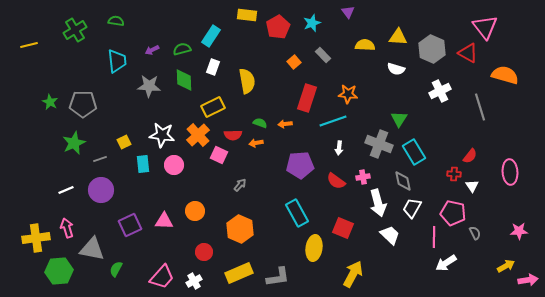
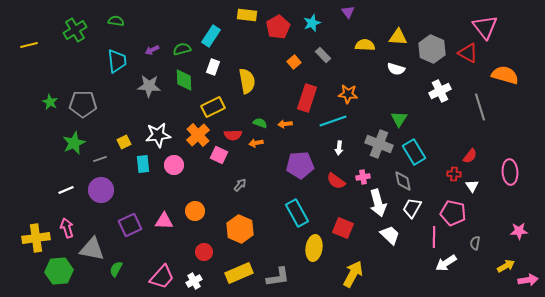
white star at (162, 135): moved 4 px left; rotated 15 degrees counterclockwise
gray semicircle at (475, 233): moved 10 px down; rotated 144 degrees counterclockwise
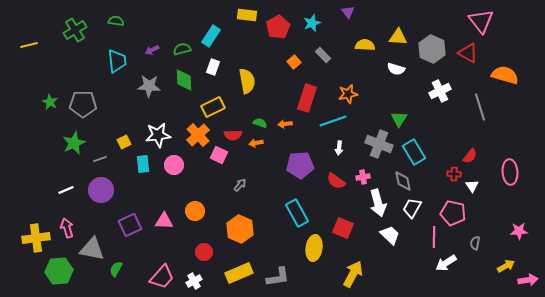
pink triangle at (485, 27): moved 4 px left, 6 px up
orange star at (348, 94): rotated 18 degrees counterclockwise
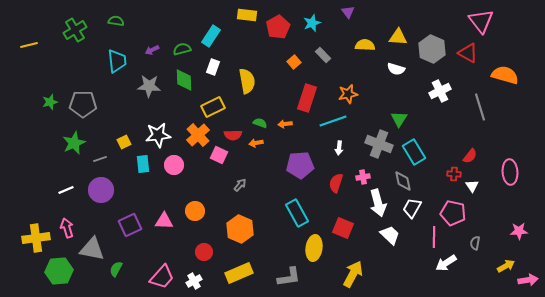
green star at (50, 102): rotated 28 degrees clockwise
red semicircle at (336, 181): moved 2 px down; rotated 72 degrees clockwise
gray L-shape at (278, 277): moved 11 px right
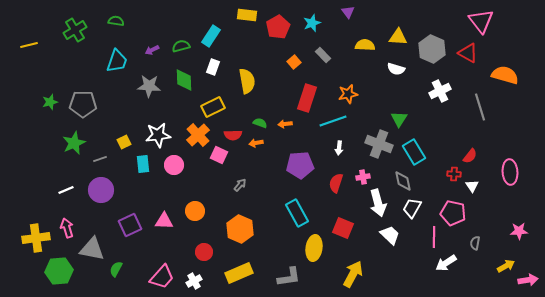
green semicircle at (182, 49): moved 1 px left, 3 px up
cyan trapezoid at (117, 61): rotated 25 degrees clockwise
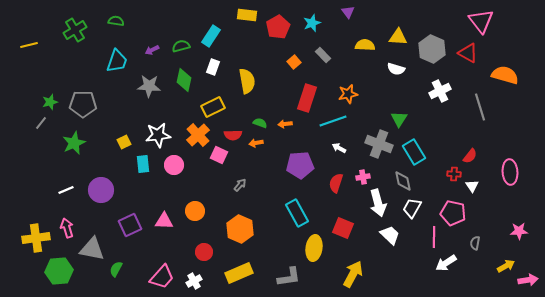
green diamond at (184, 80): rotated 15 degrees clockwise
white arrow at (339, 148): rotated 112 degrees clockwise
gray line at (100, 159): moved 59 px left, 36 px up; rotated 32 degrees counterclockwise
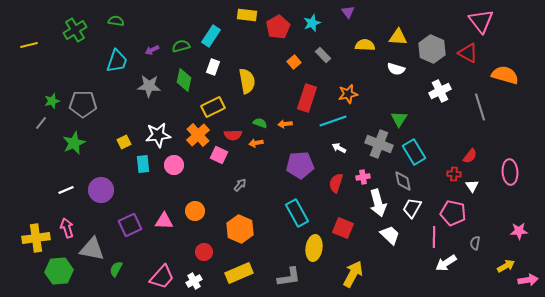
green star at (50, 102): moved 2 px right, 1 px up
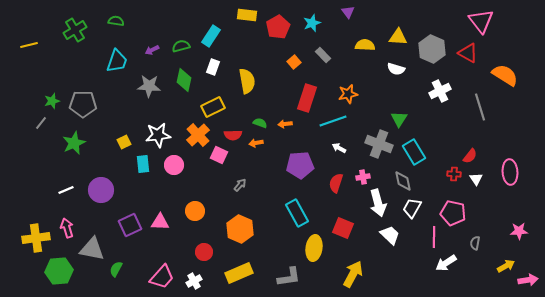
orange semicircle at (505, 75): rotated 16 degrees clockwise
white triangle at (472, 186): moved 4 px right, 7 px up
pink triangle at (164, 221): moved 4 px left, 1 px down
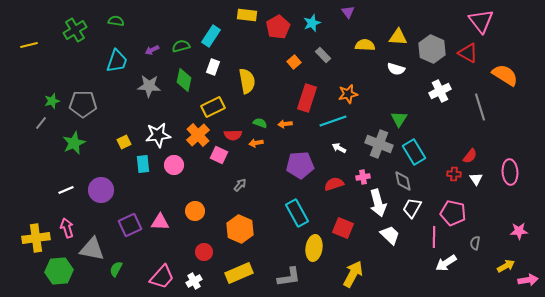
red semicircle at (336, 183): moved 2 px left, 1 px down; rotated 54 degrees clockwise
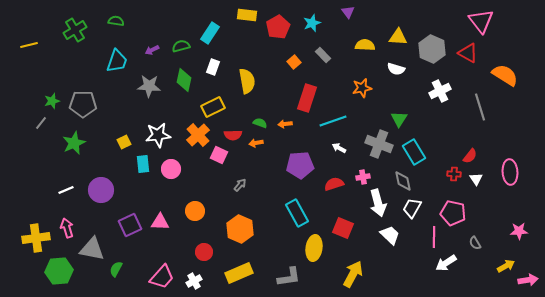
cyan rectangle at (211, 36): moved 1 px left, 3 px up
orange star at (348, 94): moved 14 px right, 6 px up
pink circle at (174, 165): moved 3 px left, 4 px down
gray semicircle at (475, 243): rotated 40 degrees counterclockwise
